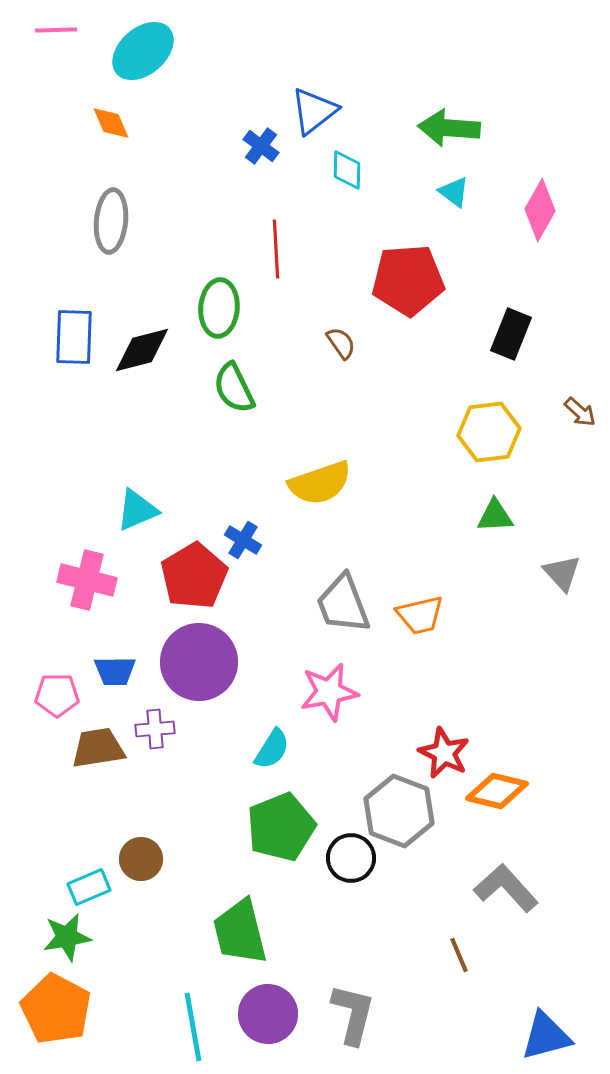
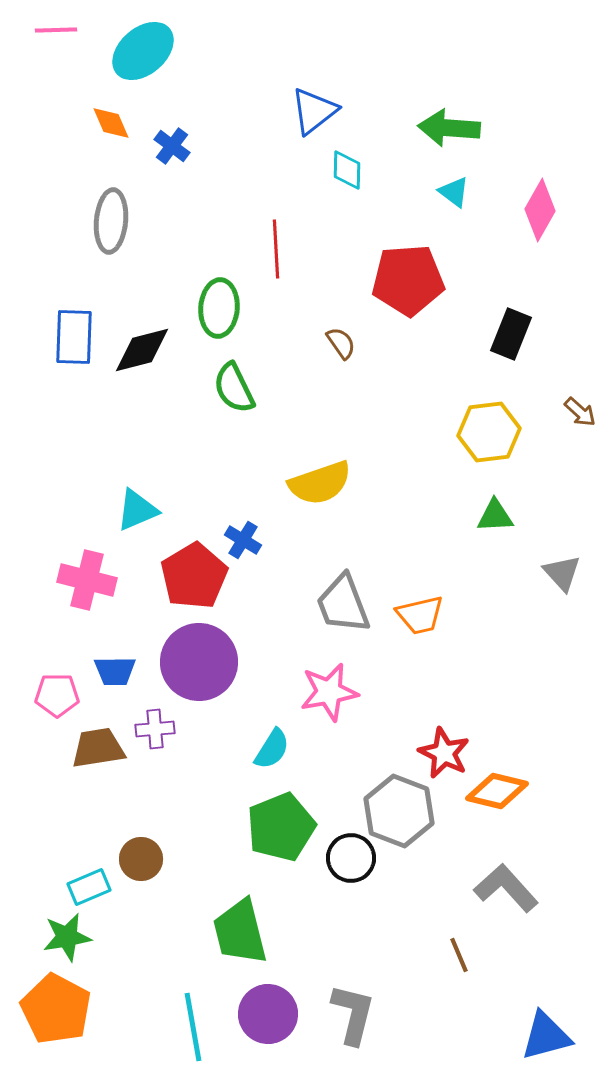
blue cross at (261, 146): moved 89 px left
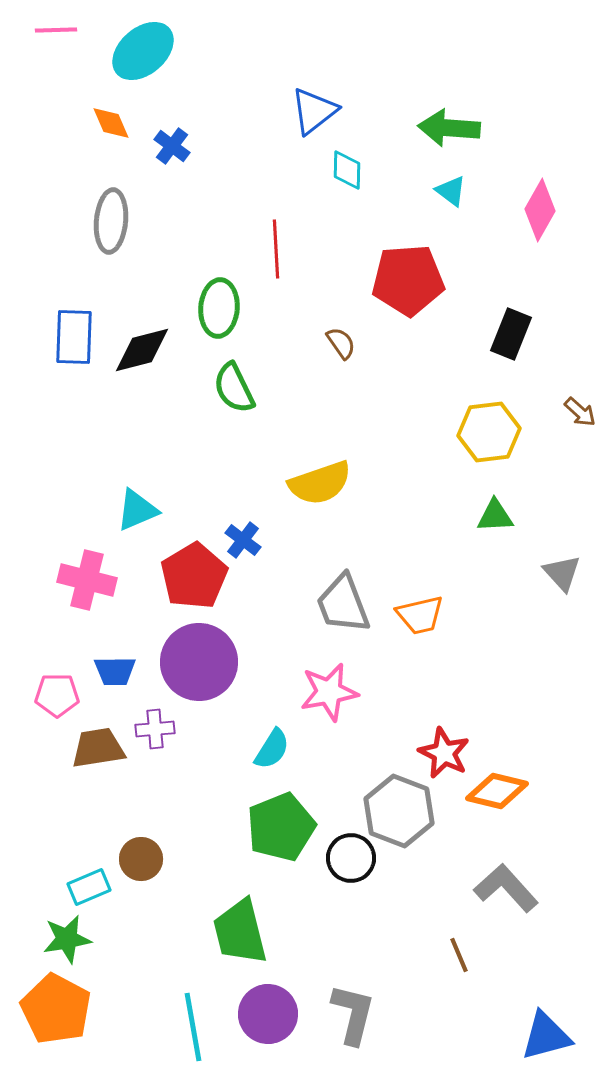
cyan triangle at (454, 192): moved 3 px left, 1 px up
blue cross at (243, 540): rotated 6 degrees clockwise
green star at (67, 937): moved 2 px down
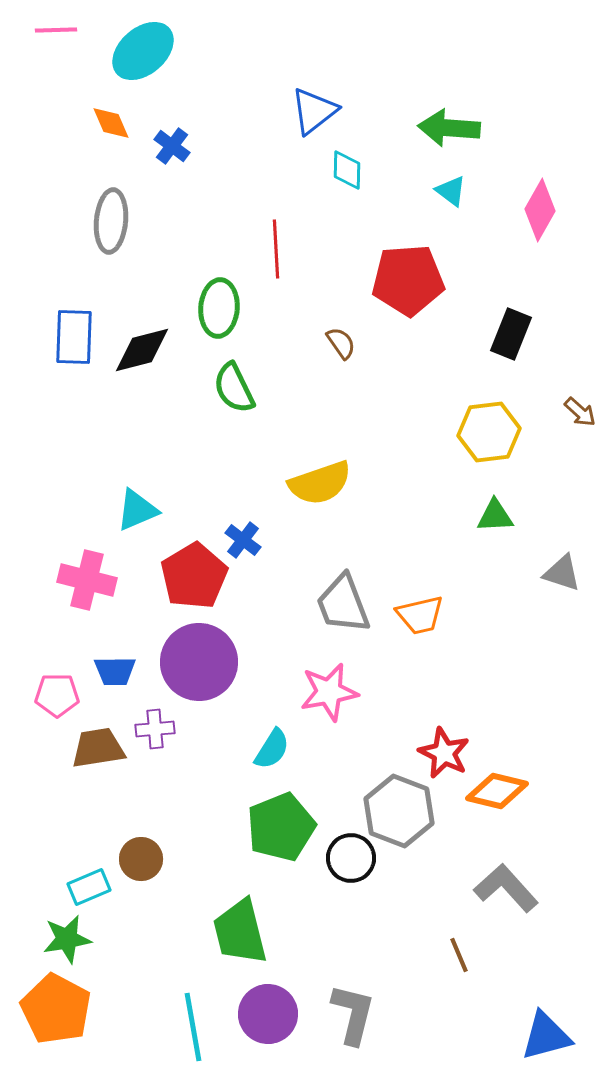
gray triangle at (562, 573): rotated 30 degrees counterclockwise
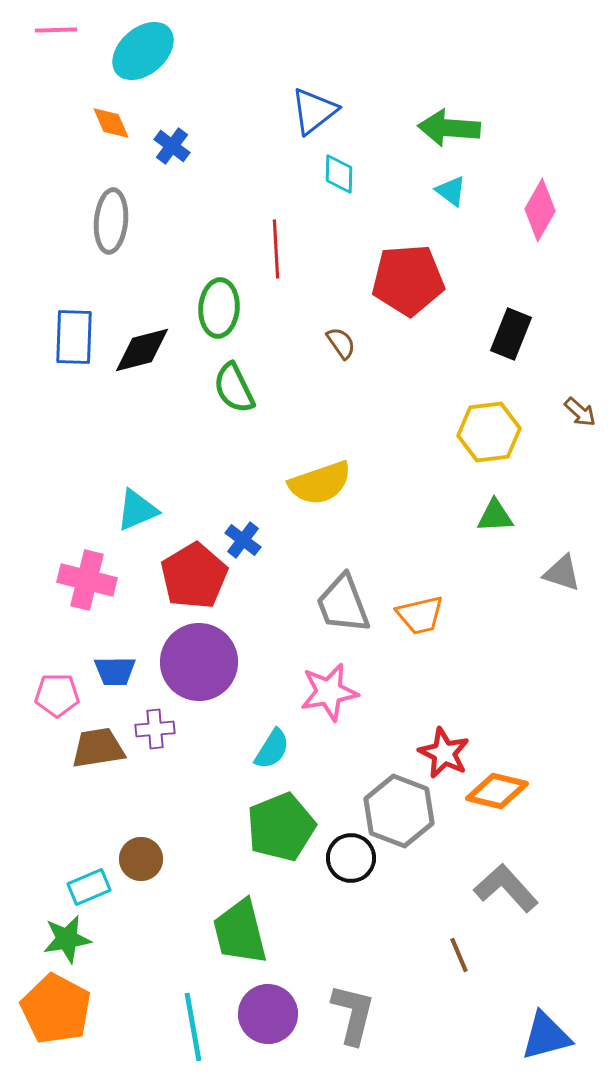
cyan diamond at (347, 170): moved 8 px left, 4 px down
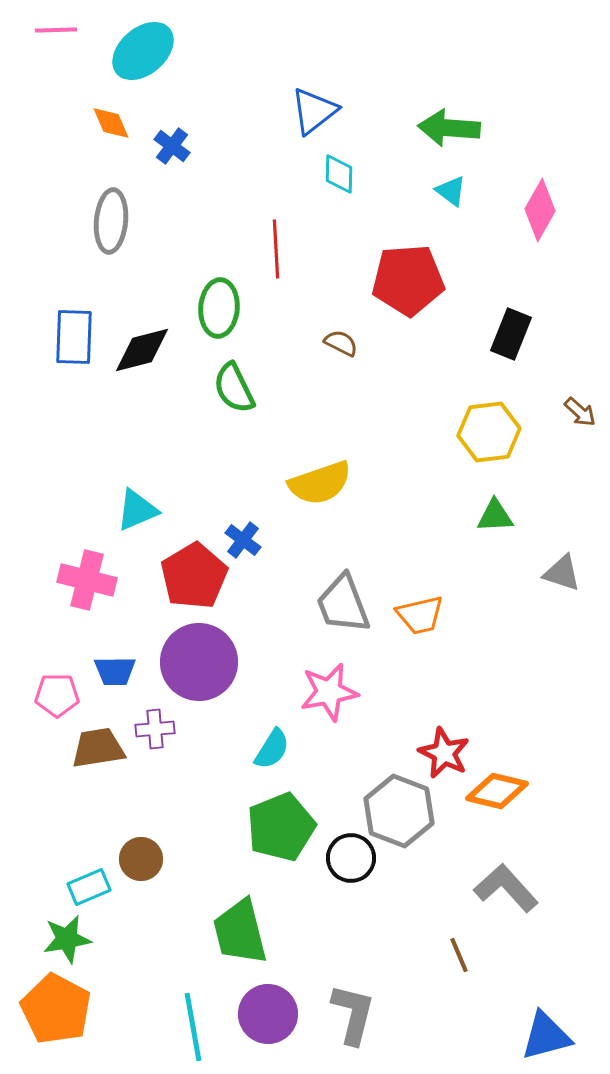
brown semicircle at (341, 343): rotated 28 degrees counterclockwise
